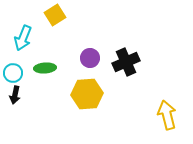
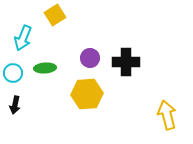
black cross: rotated 24 degrees clockwise
black arrow: moved 10 px down
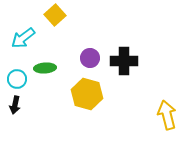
yellow square: rotated 10 degrees counterclockwise
cyan arrow: rotated 30 degrees clockwise
black cross: moved 2 px left, 1 px up
cyan circle: moved 4 px right, 6 px down
yellow hexagon: rotated 20 degrees clockwise
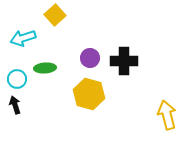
cyan arrow: rotated 20 degrees clockwise
yellow hexagon: moved 2 px right
black arrow: rotated 150 degrees clockwise
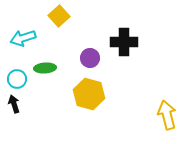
yellow square: moved 4 px right, 1 px down
black cross: moved 19 px up
black arrow: moved 1 px left, 1 px up
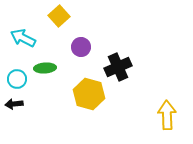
cyan arrow: rotated 45 degrees clockwise
black cross: moved 6 px left, 25 px down; rotated 24 degrees counterclockwise
purple circle: moved 9 px left, 11 px up
black arrow: rotated 78 degrees counterclockwise
yellow arrow: rotated 12 degrees clockwise
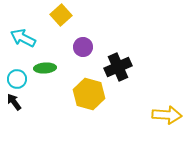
yellow square: moved 2 px right, 1 px up
purple circle: moved 2 px right
black arrow: moved 2 px up; rotated 60 degrees clockwise
yellow arrow: rotated 96 degrees clockwise
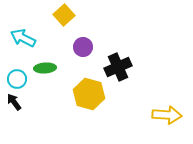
yellow square: moved 3 px right
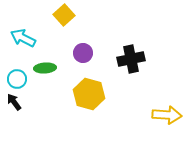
purple circle: moved 6 px down
black cross: moved 13 px right, 8 px up; rotated 12 degrees clockwise
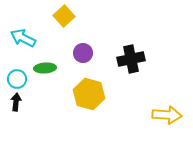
yellow square: moved 1 px down
black arrow: moved 2 px right; rotated 42 degrees clockwise
